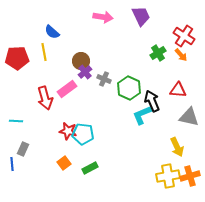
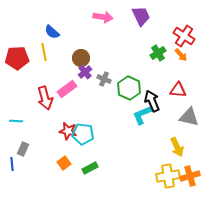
brown circle: moved 3 px up
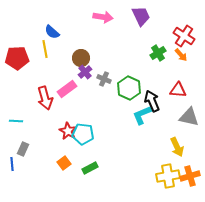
yellow line: moved 1 px right, 3 px up
red star: rotated 18 degrees clockwise
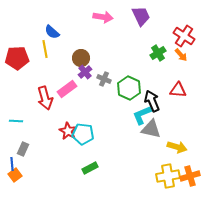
gray triangle: moved 38 px left, 12 px down
yellow arrow: rotated 48 degrees counterclockwise
orange square: moved 49 px left, 12 px down
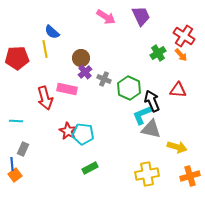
pink arrow: moved 3 px right; rotated 24 degrees clockwise
pink rectangle: rotated 48 degrees clockwise
yellow cross: moved 21 px left, 2 px up
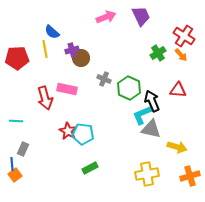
pink arrow: rotated 54 degrees counterclockwise
purple cross: moved 13 px left, 22 px up; rotated 24 degrees clockwise
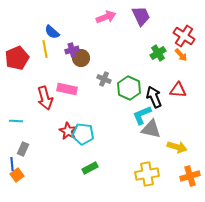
red pentagon: rotated 20 degrees counterclockwise
black arrow: moved 2 px right, 4 px up
orange square: moved 2 px right
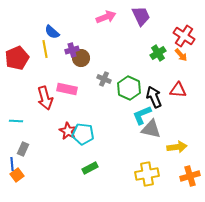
yellow arrow: rotated 24 degrees counterclockwise
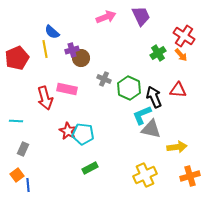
blue line: moved 16 px right, 21 px down
yellow cross: moved 2 px left, 1 px down; rotated 15 degrees counterclockwise
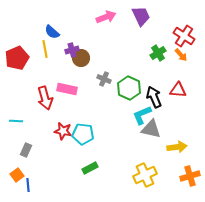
red star: moved 5 px left; rotated 18 degrees counterclockwise
gray rectangle: moved 3 px right, 1 px down
